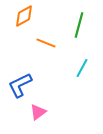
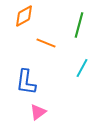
blue L-shape: moved 6 px right, 3 px up; rotated 56 degrees counterclockwise
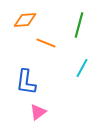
orange diamond: moved 1 px right, 4 px down; rotated 25 degrees clockwise
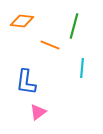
orange diamond: moved 3 px left, 1 px down; rotated 10 degrees clockwise
green line: moved 5 px left, 1 px down
orange line: moved 4 px right, 2 px down
cyan line: rotated 24 degrees counterclockwise
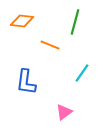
green line: moved 1 px right, 4 px up
cyan line: moved 5 px down; rotated 30 degrees clockwise
pink triangle: moved 26 px right
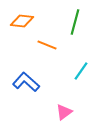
orange line: moved 3 px left
cyan line: moved 1 px left, 2 px up
blue L-shape: rotated 124 degrees clockwise
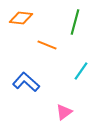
orange diamond: moved 1 px left, 3 px up
